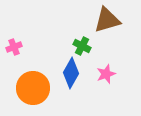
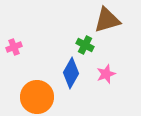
green cross: moved 3 px right, 1 px up
orange circle: moved 4 px right, 9 px down
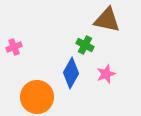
brown triangle: rotated 28 degrees clockwise
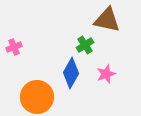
green cross: rotated 30 degrees clockwise
